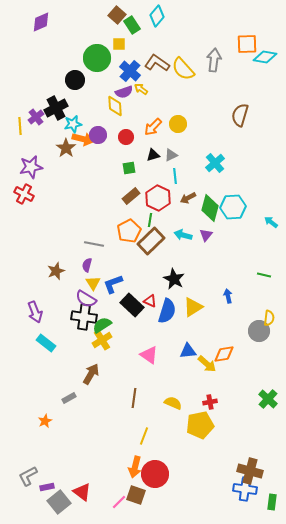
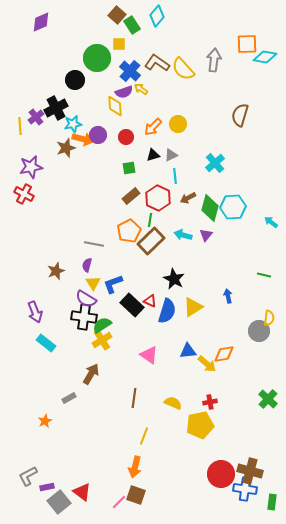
brown star at (66, 148): rotated 18 degrees clockwise
red circle at (155, 474): moved 66 px right
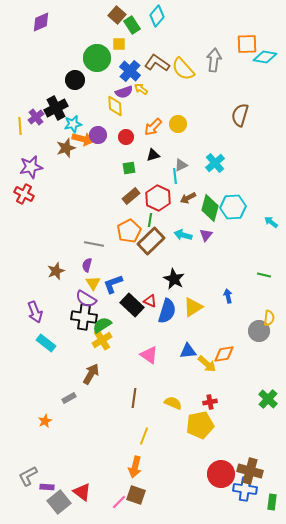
gray triangle at (171, 155): moved 10 px right, 10 px down
purple rectangle at (47, 487): rotated 16 degrees clockwise
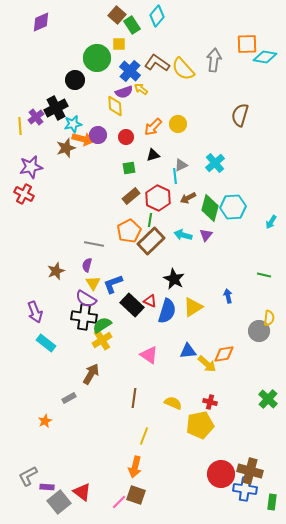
cyan arrow at (271, 222): rotated 96 degrees counterclockwise
red cross at (210, 402): rotated 24 degrees clockwise
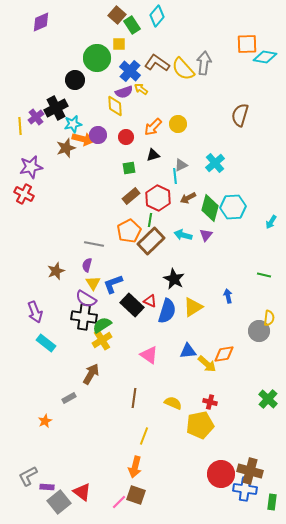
gray arrow at (214, 60): moved 10 px left, 3 px down
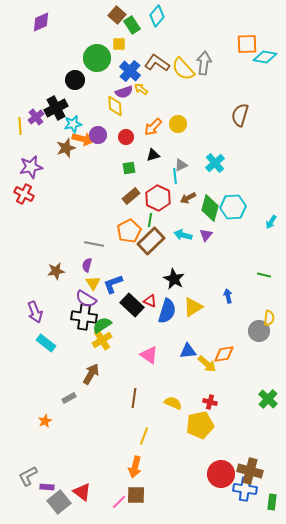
brown star at (56, 271): rotated 12 degrees clockwise
brown square at (136, 495): rotated 18 degrees counterclockwise
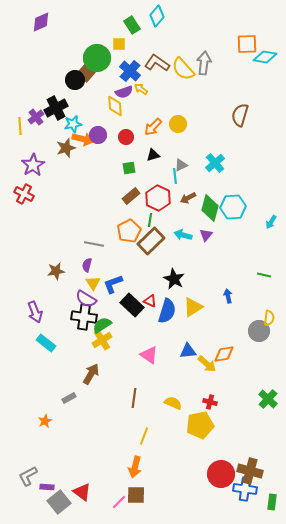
brown square at (117, 15): moved 31 px left, 58 px down
purple star at (31, 167): moved 2 px right, 2 px up; rotated 20 degrees counterclockwise
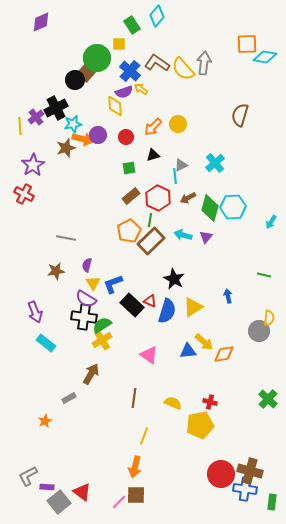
purple triangle at (206, 235): moved 2 px down
gray line at (94, 244): moved 28 px left, 6 px up
yellow arrow at (207, 364): moved 3 px left, 22 px up
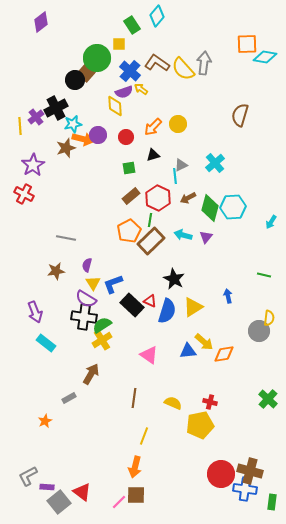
purple diamond at (41, 22): rotated 15 degrees counterclockwise
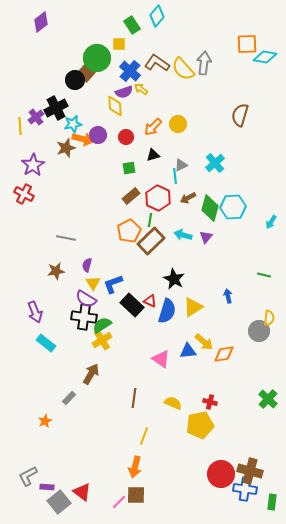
pink triangle at (149, 355): moved 12 px right, 4 px down
gray rectangle at (69, 398): rotated 16 degrees counterclockwise
